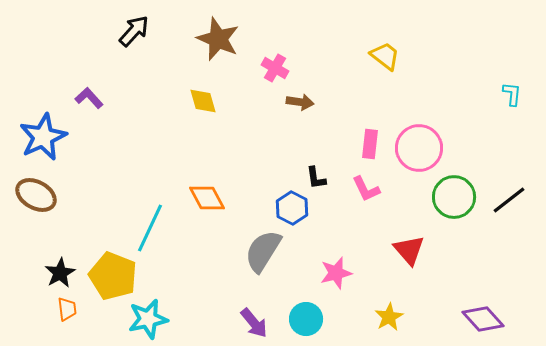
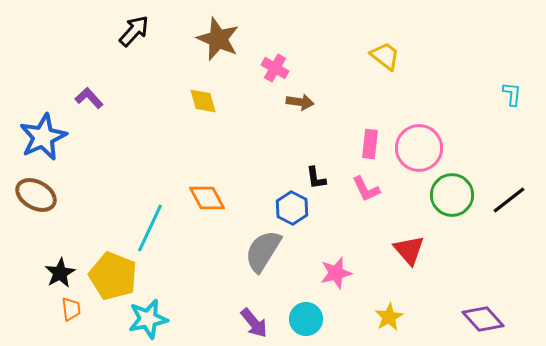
green circle: moved 2 px left, 2 px up
orange trapezoid: moved 4 px right
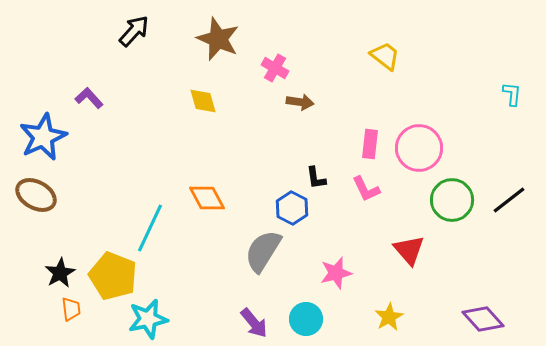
green circle: moved 5 px down
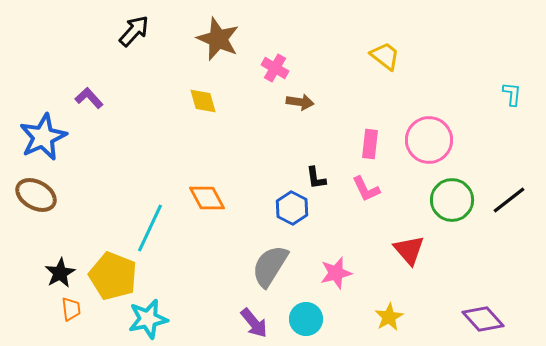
pink circle: moved 10 px right, 8 px up
gray semicircle: moved 7 px right, 15 px down
